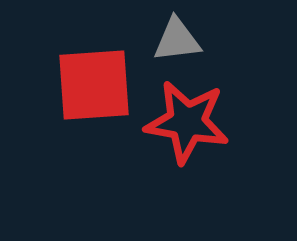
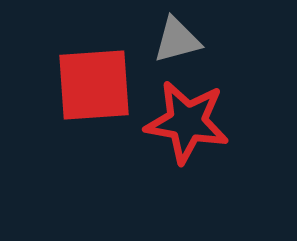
gray triangle: rotated 8 degrees counterclockwise
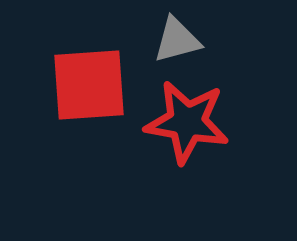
red square: moved 5 px left
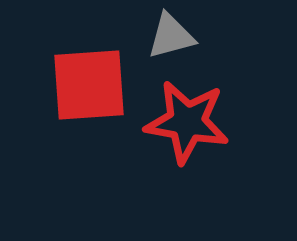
gray triangle: moved 6 px left, 4 px up
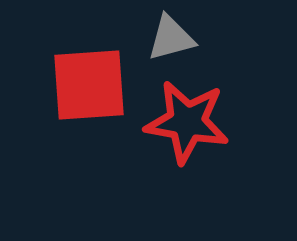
gray triangle: moved 2 px down
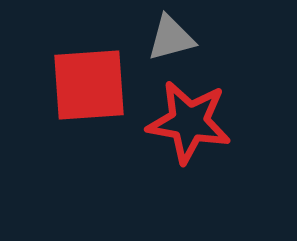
red star: moved 2 px right
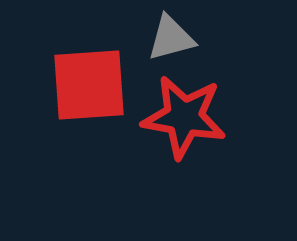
red star: moved 5 px left, 5 px up
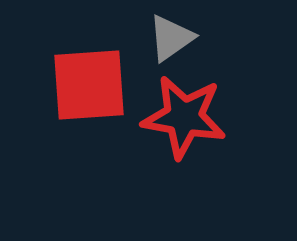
gray triangle: rotated 20 degrees counterclockwise
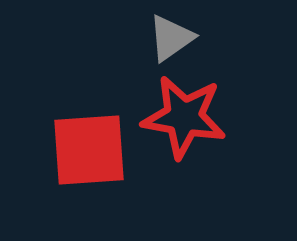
red square: moved 65 px down
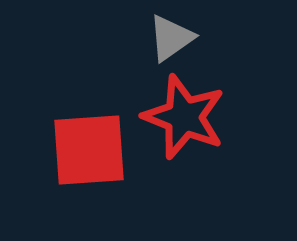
red star: rotated 12 degrees clockwise
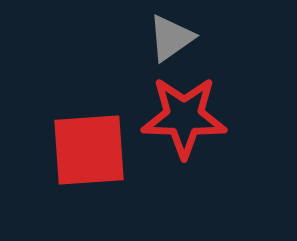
red star: rotated 20 degrees counterclockwise
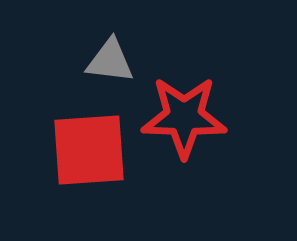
gray triangle: moved 61 px left, 23 px down; rotated 42 degrees clockwise
